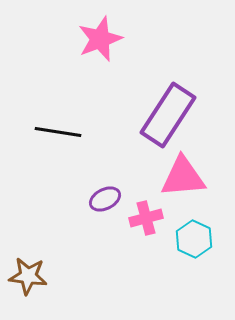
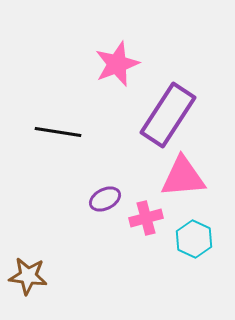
pink star: moved 17 px right, 25 px down
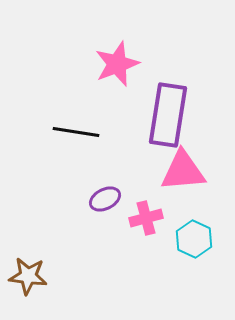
purple rectangle: rotated 24 degrees counterclockwise
black line: moved 18 px right
pink triangle: moved 6 px up
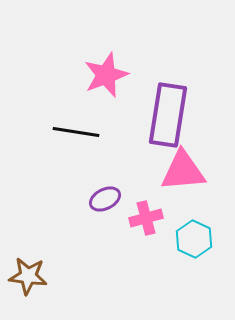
pink star: moved 11 px left, 11 px down
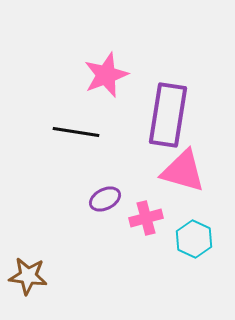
pink triangle: rotated 21 degrees clockwise
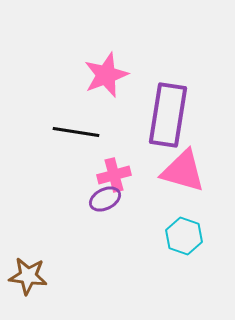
pink cross: moved 32 px left, 43 px up
cyan hexagon: moved 10 px left, 3 px up; rotated 6 degrees counterclockwise
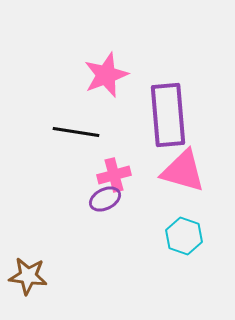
purple rectangle: rotated 14 degrees counterclockwise
